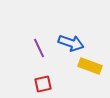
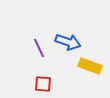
blue arrow: moved 3 px left, 1 px up
red square: rotated 18 degrees clockwise
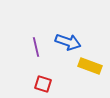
purple line: moved 3 px left, 1 px up; rotated 12 degrees clockwise
red square: rotated 12 degrees clockwise
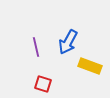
blue arrow: rotated 100 degrees clockwise
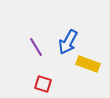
purple line: rotated 18 degrees counterclockwise
yellow rectangle: moved 2 px left, 2 px up
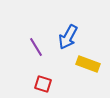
blue arrow: moved 5 px up
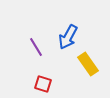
yellow rectangle: rotated 35 degrees clockwise
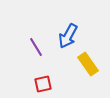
blue arrow: moved 1 px up
red square: rotated 30 degrees counterclockwise
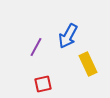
purple line: rotated 60 degrees clockwise
yellow rectangle: rotated 10 degrees clockwise
